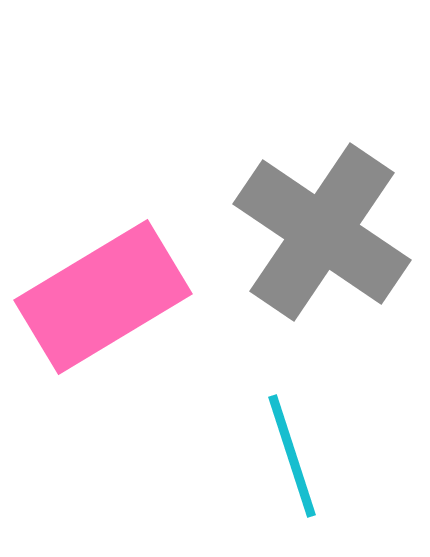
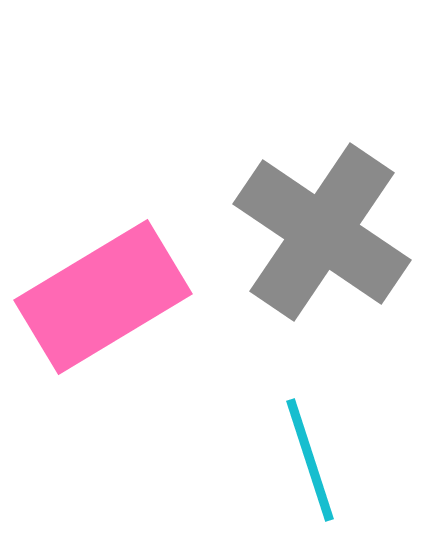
cyan line: moved 18 px right, 4 px down
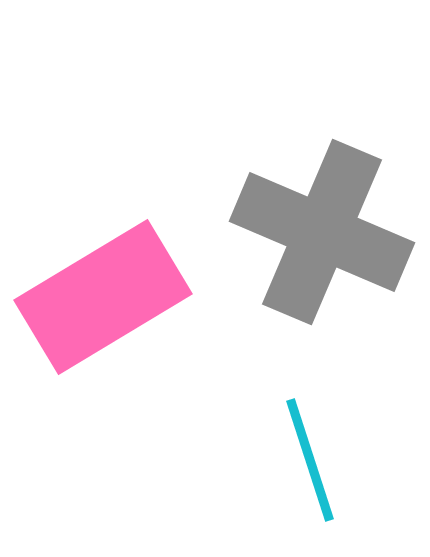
gray cross: rotated 11 degrees counterclockwise
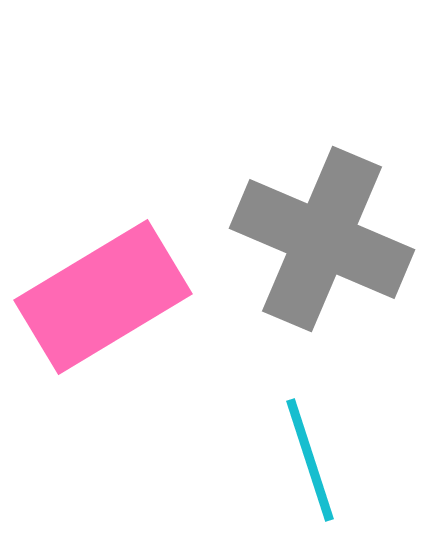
gray cross: moved 7 px down
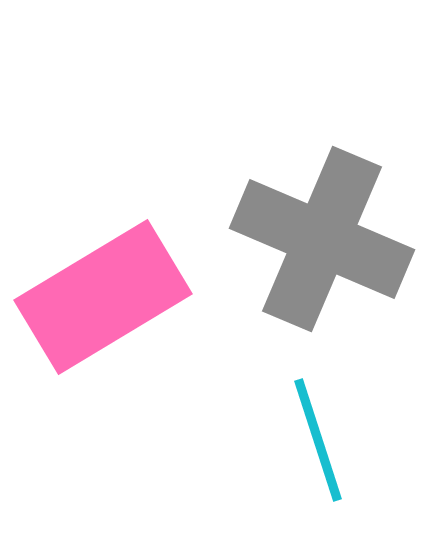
cyan line: moved 8 px right, 20 px up
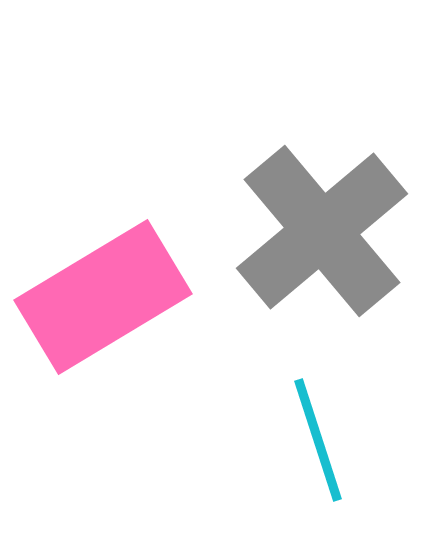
gray cross: moved 8 px up; rotated 27 degrees clockwise
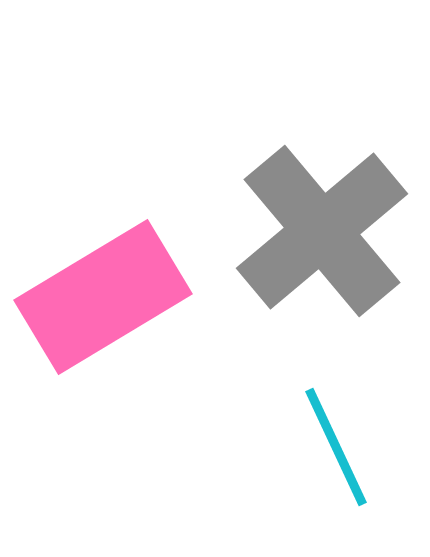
cyan line: moved 18 px right, 7 px down; rotated 7 degrees counterclockwise
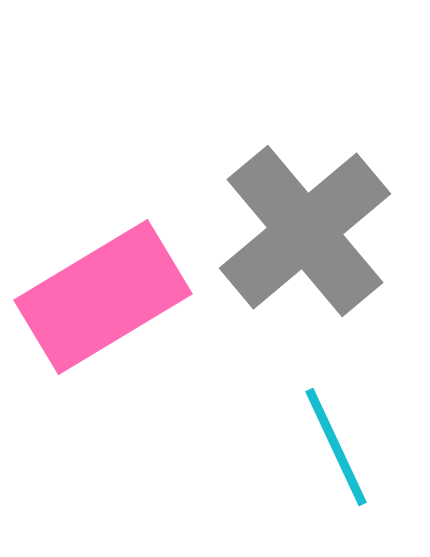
gray cross: moved 17 px left
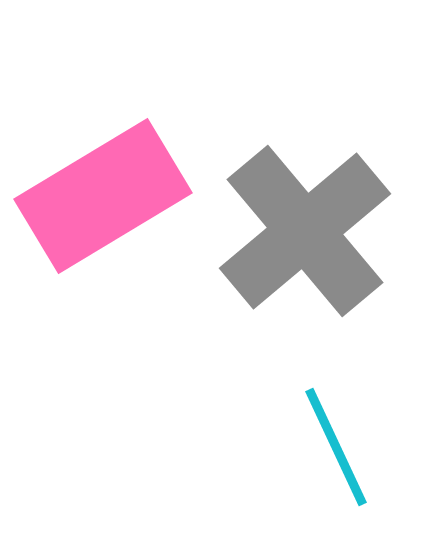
pink rectangle: moved 101 px up
